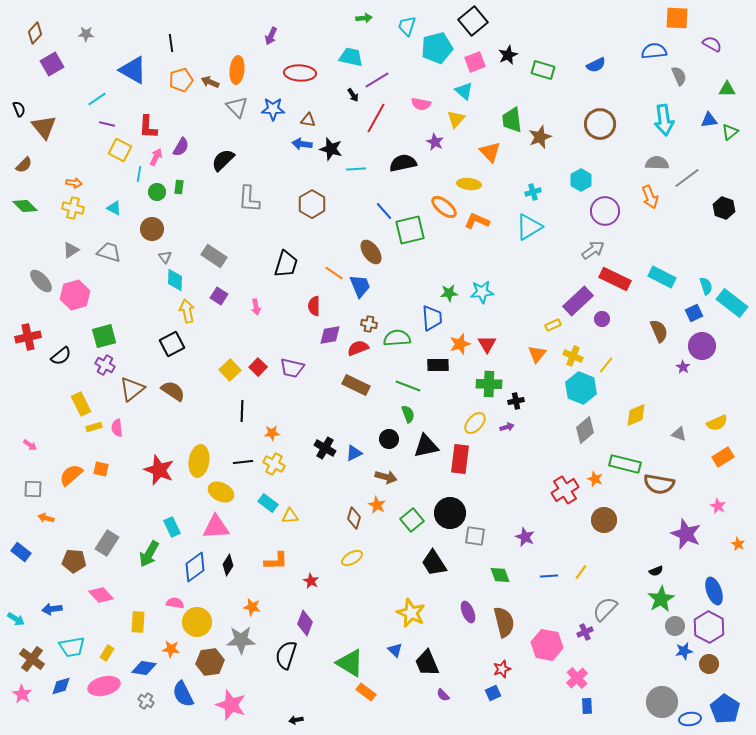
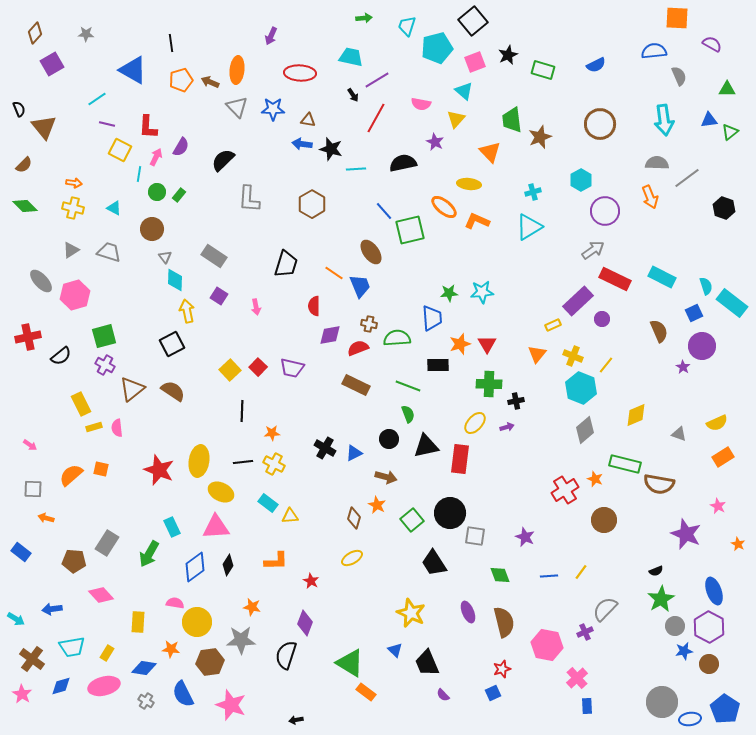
green rectangle at (179, 187): moved 8 px down; rotated 32 degrees clockwise
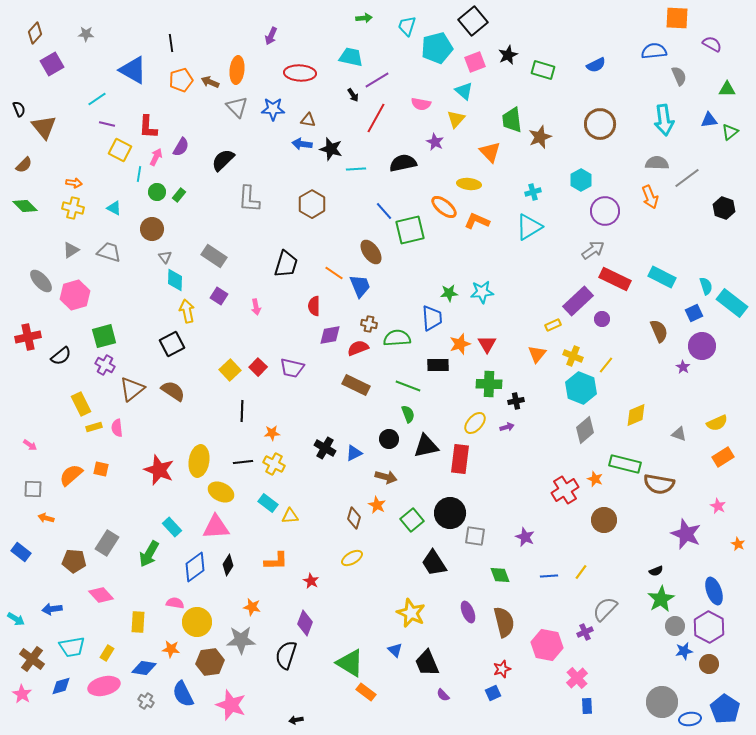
cyan rectangle at (172, 527): rotated 18 degrees counterclockwise
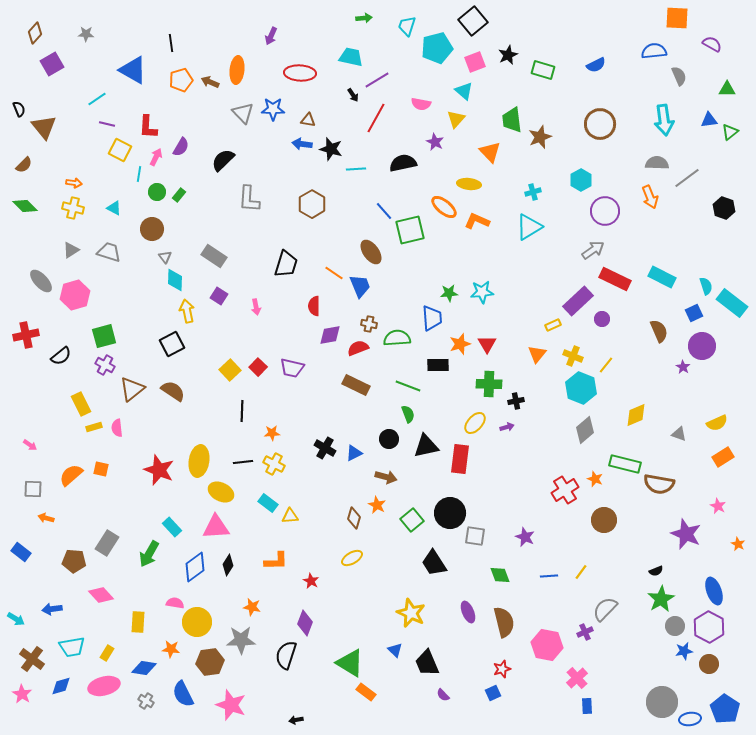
gray triangle at (237, 107): moved 6 px right, 6 px down
red cross at (28, 337): moved 2 px left, 2 px up
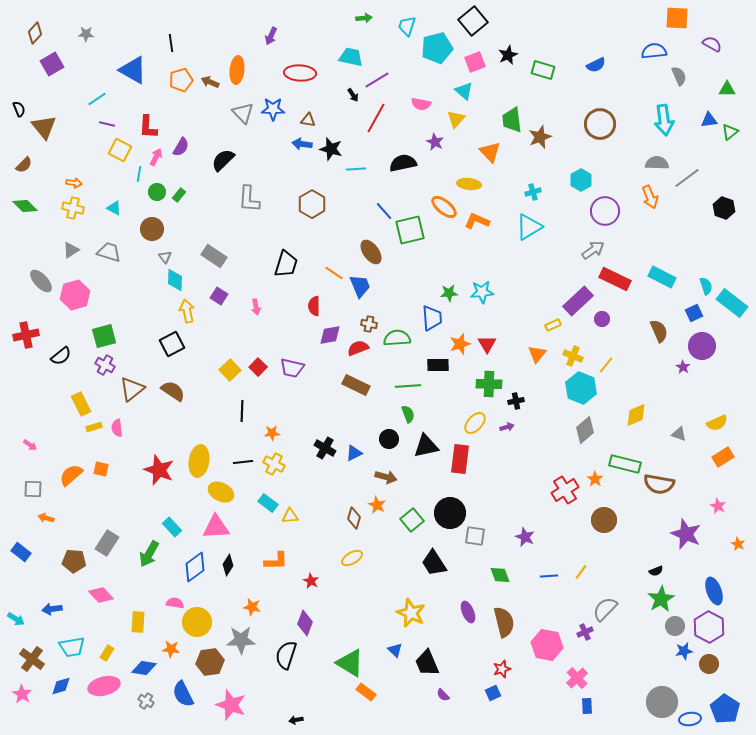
green line at (408, 386): rotated 25 degrees counterclockwise
orange star at (595, 479): rotated 14 degrees clockwise
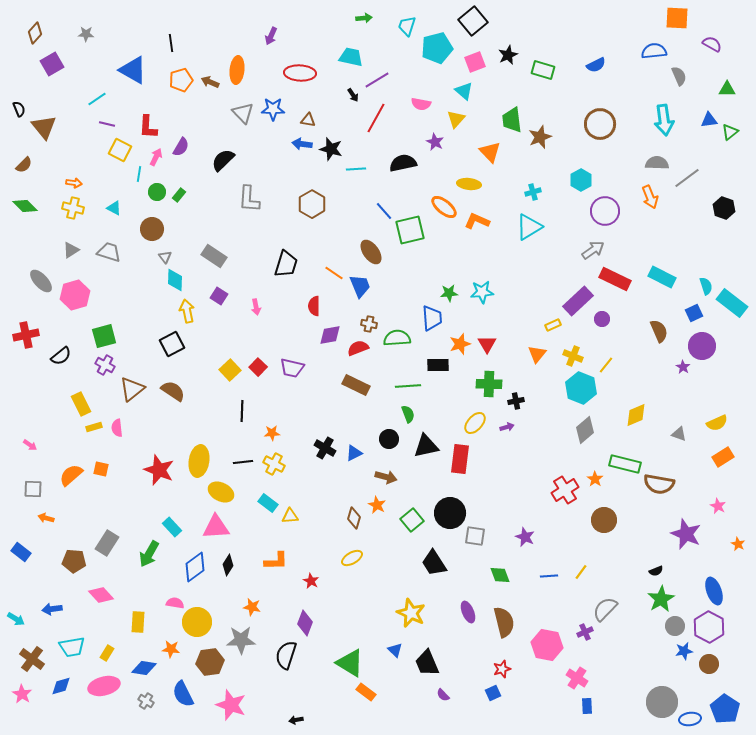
pink cross at (577, 678): rotated 15 degrees counterclockwise
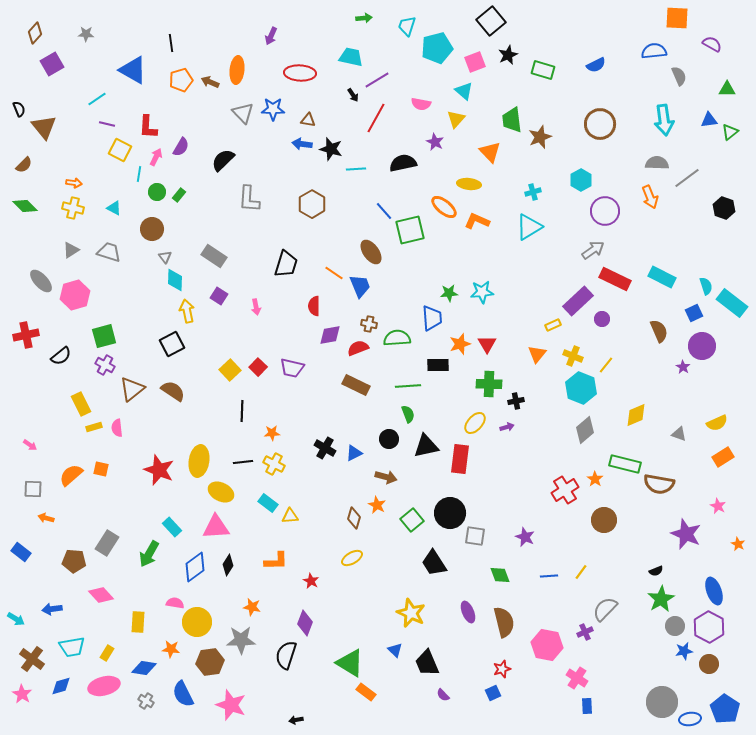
black square at (473, 21): moved 18 px right
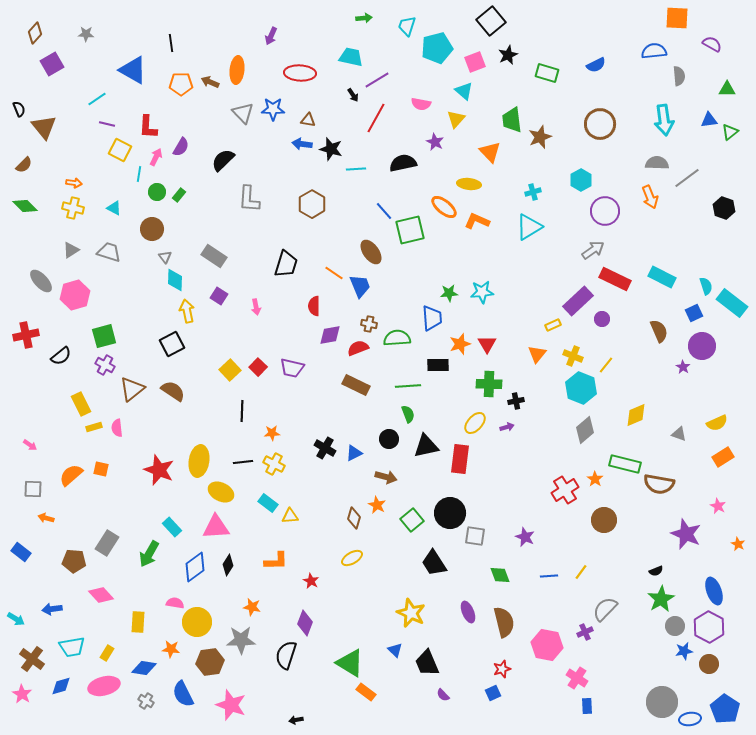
green rectangle at (543, 70): moved 4 px right, 3 px down
gray semicircle at (679, 76): rotated 18 degrees clockwise
orange pentagon at (181, 80): moved 4 px down; rotated 15 degrees clockwise
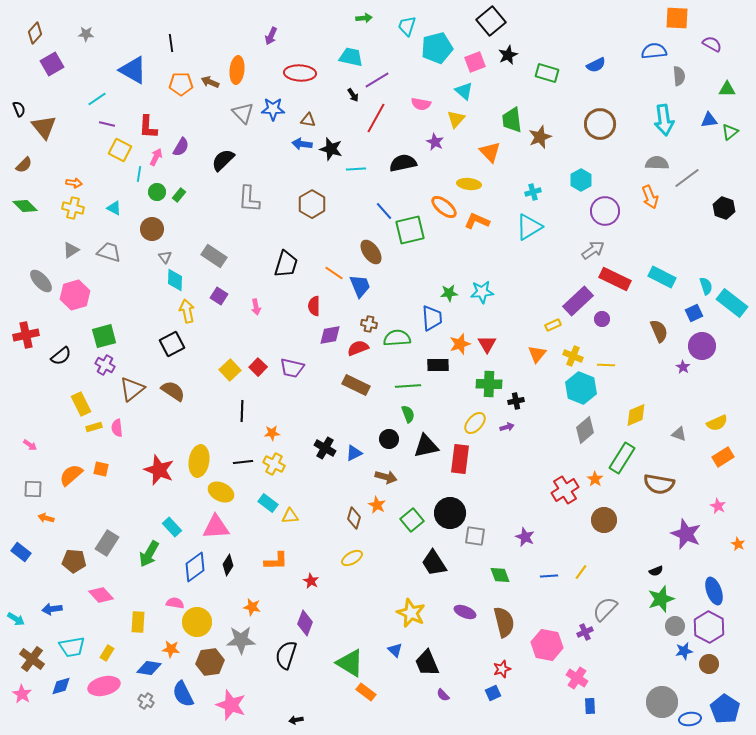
yellow line at (606, 365): rotated 54 degrees clockwise
green rectangle at (625, 464): moved 3 px left, 6 px up; rotated 72 degrees counterclockwise
green star at (661, 599): rotated 12 degrees clockwise
purple ellipse at (468, 612): moved 3 px left; rotated 45 degrees counterclockwise
blue diamond at (144, 668): moved 5 px right
blue rectangle at (587, 706): moved 3 px right
